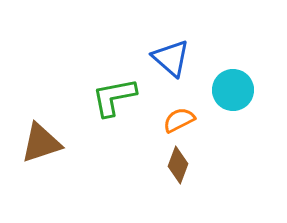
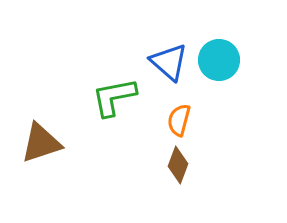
blue triangle: moved 2 px left, 4 px down
cyan circle: moved 14 px left, 30 px up
orange semicircle: rotated 48 degrees counterclockwise
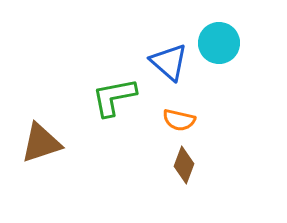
cyan circle: moved 17 px up
orange semicircle: rotated 92 degrees counterclockwise
brown diamond: moved 6 px right
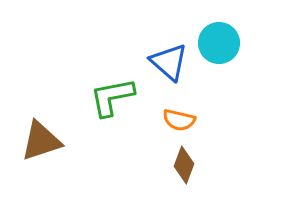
green L-shape: moved 2 px left
brown triangle: moved 2 px up
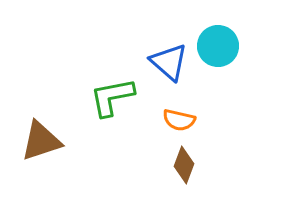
cyan circle: moved 1 px left, 3 px down
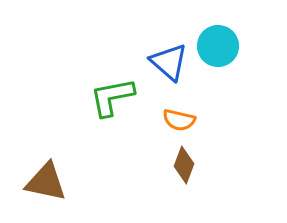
brown triangle: moved 5 px right, 41 px down; rotated 30 degrees clockwise
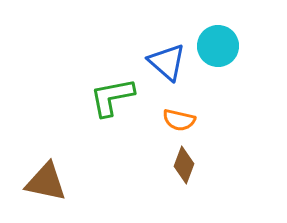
blue triangle: moved 2 px left
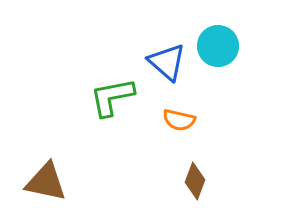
brown diamond: moved 11 px right, 16 px down
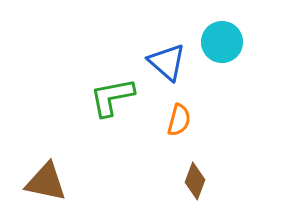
cyan circle: moved 4 px right, 4 px up
orange semicircle: rotated 88 degrees counterclockwise
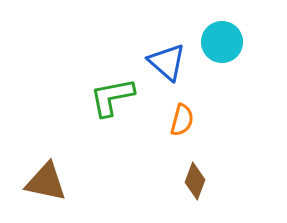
orange semicircle: moved 3 px right
